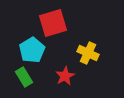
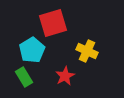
yellow cross: moved 1 px left, 2 px up
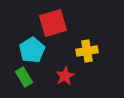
yellow cross: rotated 35 degrees counterclockwise
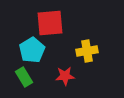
red square: moved 3 px left; rotated 12 degrees clockwise
red star: rotated 24 degrees clockwise
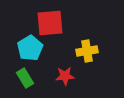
cyan pentagon: moved 2 px left, 2 px up
green rectangle: moved 1 px right, 1 px down
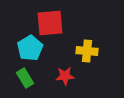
yellow cross: rotated 15 degrees clockwise
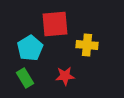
red square: moved 5 px right, 1 px down
yellow cross: moved 6 px up
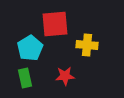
green rectangle: rotated 18 degrees clockwise
